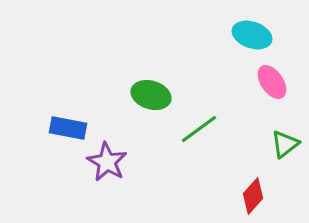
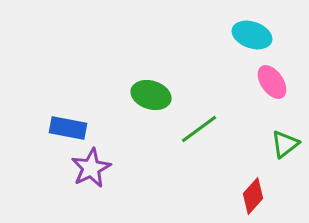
purple star: moved 16 px left, 6 px down; rotated 15 degrees clockwise
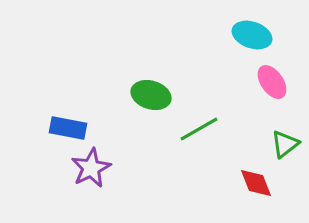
green line: rotated 6 degrees clockwise
red diamond: moved 3 px right, 13 px up; rotated 63 degrees counterclockwise
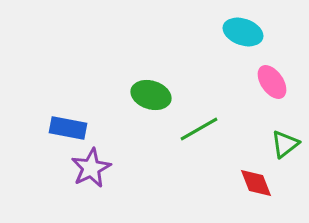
cyan ellipse: moved 9 px left, 3 px up
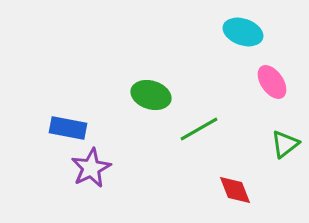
red diamond: moved 21 px left, 7 px down
